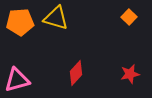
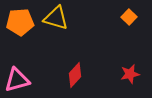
red diamond: moved 1 px left, 2 px down
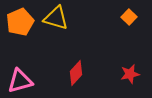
orange pentagon: rotated 20 degrees counterclockwise
red diamond: moved 1 px right, 2 px up
pink triangle: moved 3 px right, 1 px down
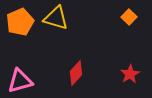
red star: rotated 18 degrees counterclockwise
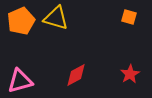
orange square: rotated 28 degrees counterclockwise
orange pentagon: moved 1 px right, 1 px up
red diamond: moved 2 px down; rotated 20 degrees clockwise
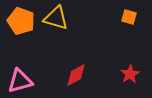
orange pentagon: rotated 28 degrees counterclockwise
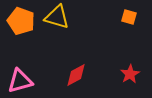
yellow triangle: moved 1 px right, 1 px up
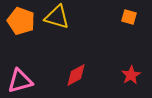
red star: moved 1 px right, 1 px down
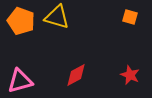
orange square: moved 1 px right
red star: moved 1 px left; rotated 18 degrees counterclockwise
